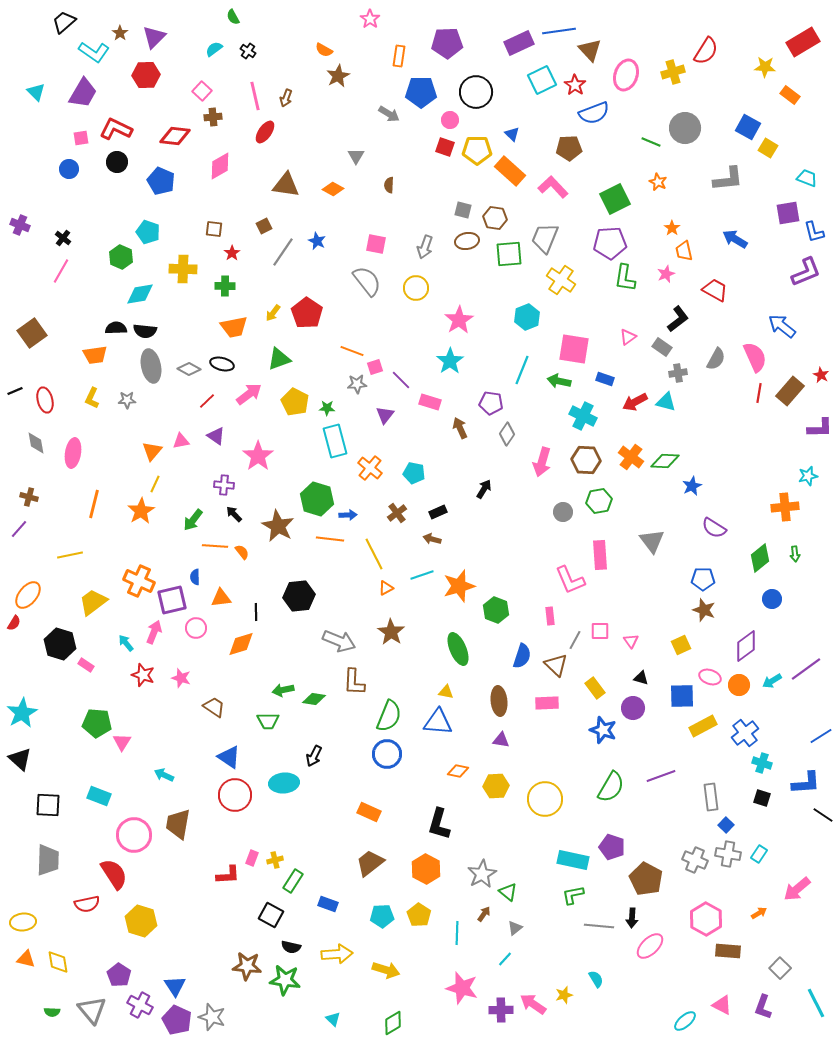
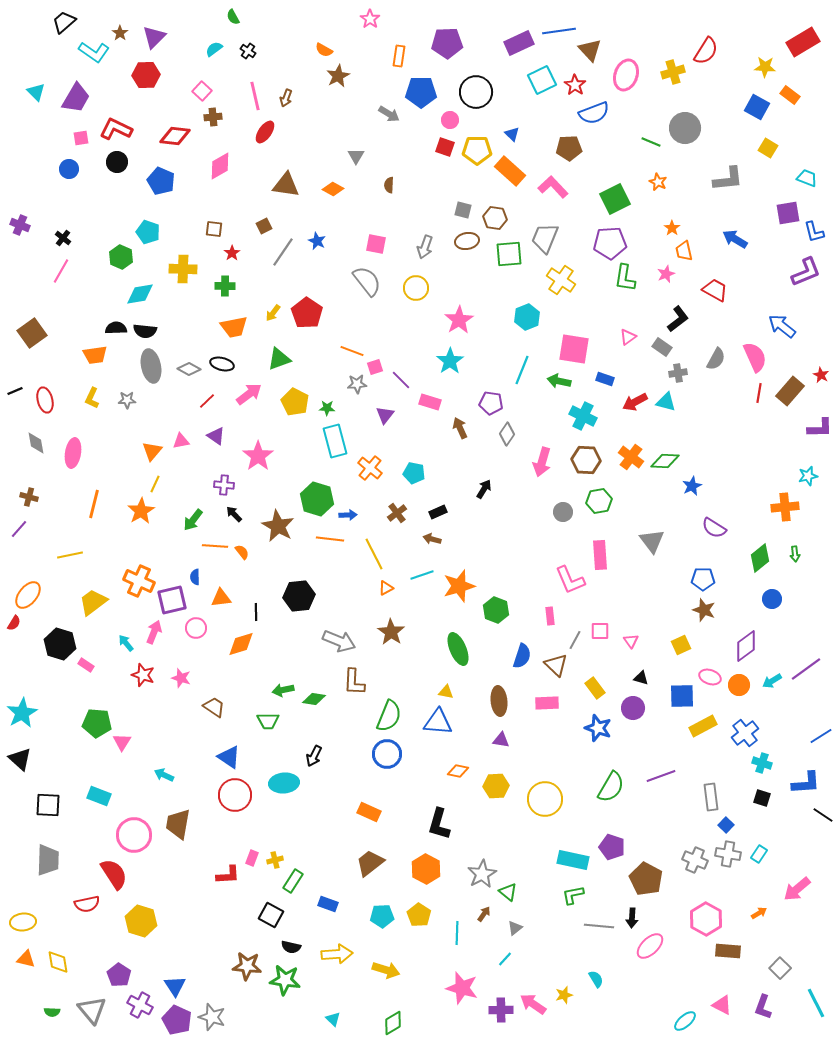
purple trapezoid at (83, 93): moved 7 px left, 5 px down
blue square at (748, 127): moved 9 px right, 20 px up
blue star at (603, 730): moved 5 px left, 2 px up
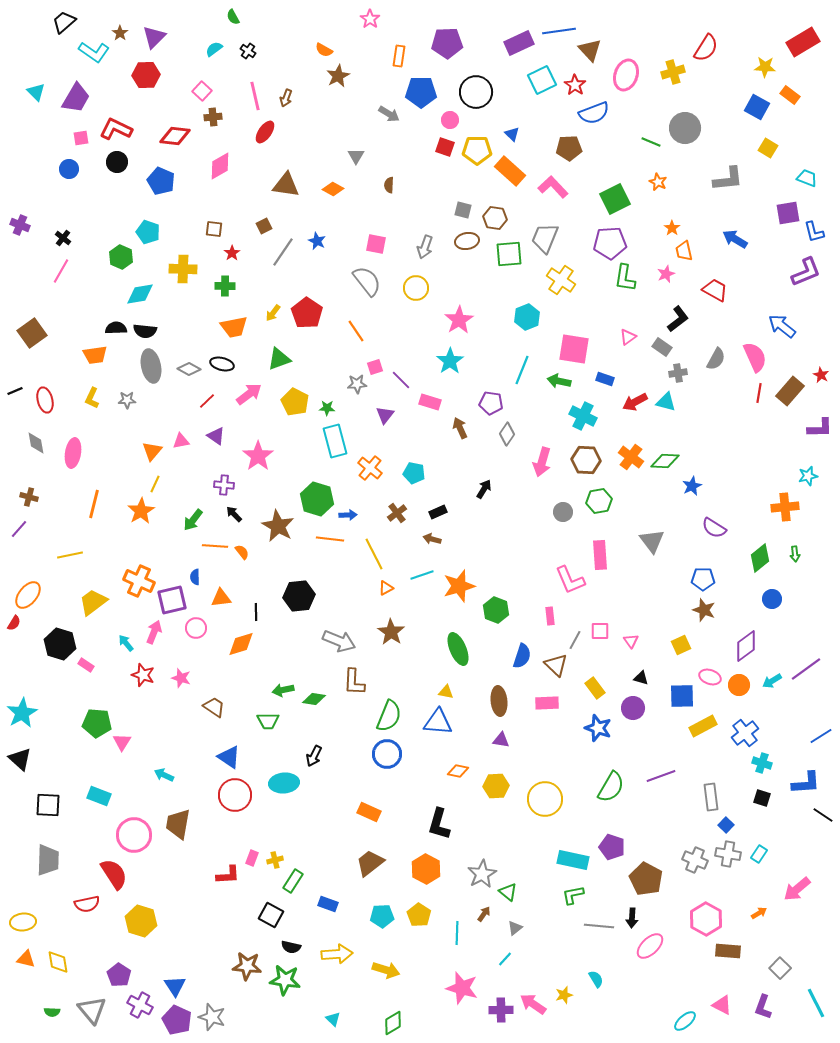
red semicircle at (706, 51): moved 3 px up
orange line at (352, 351): moved 4 px right, 20 px up; rotated 35 degrees clockwise
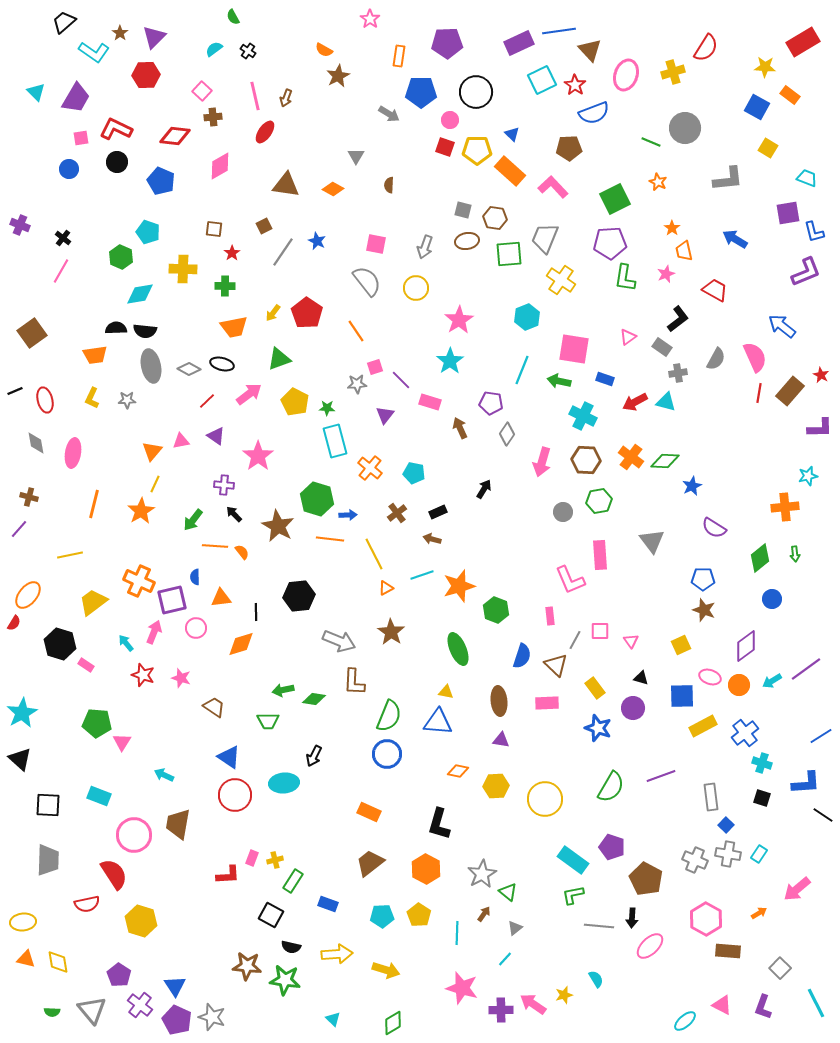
cyan rectangle at (573, 860): rotated 24 degrees clockwise
purple cross at (140, 1005): rotated 10 degrees clockwise
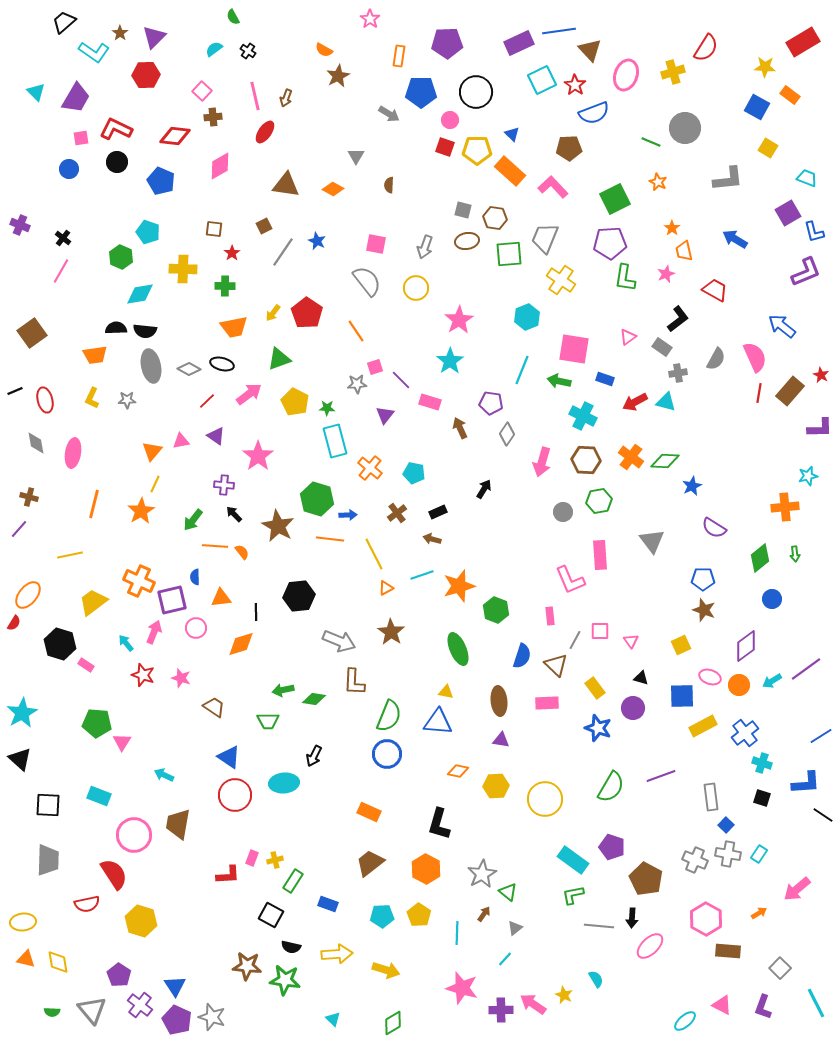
purple square at (788, 213): rotated 20 degrees counterclockwise
yellow star at (564, 995): rotated 30 degrees counterclockwise
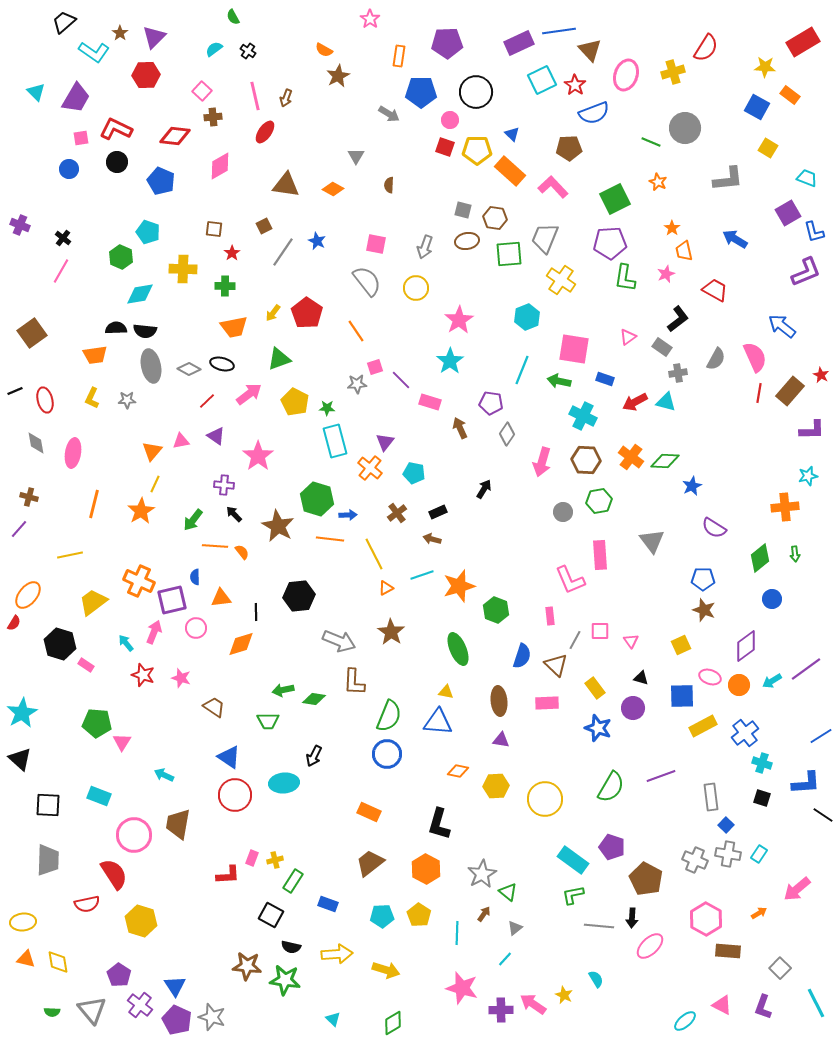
purple triangle at (385, 415): moved 27 px down
purple L-shape at (820, 428): moved 8 px left, 2 px down
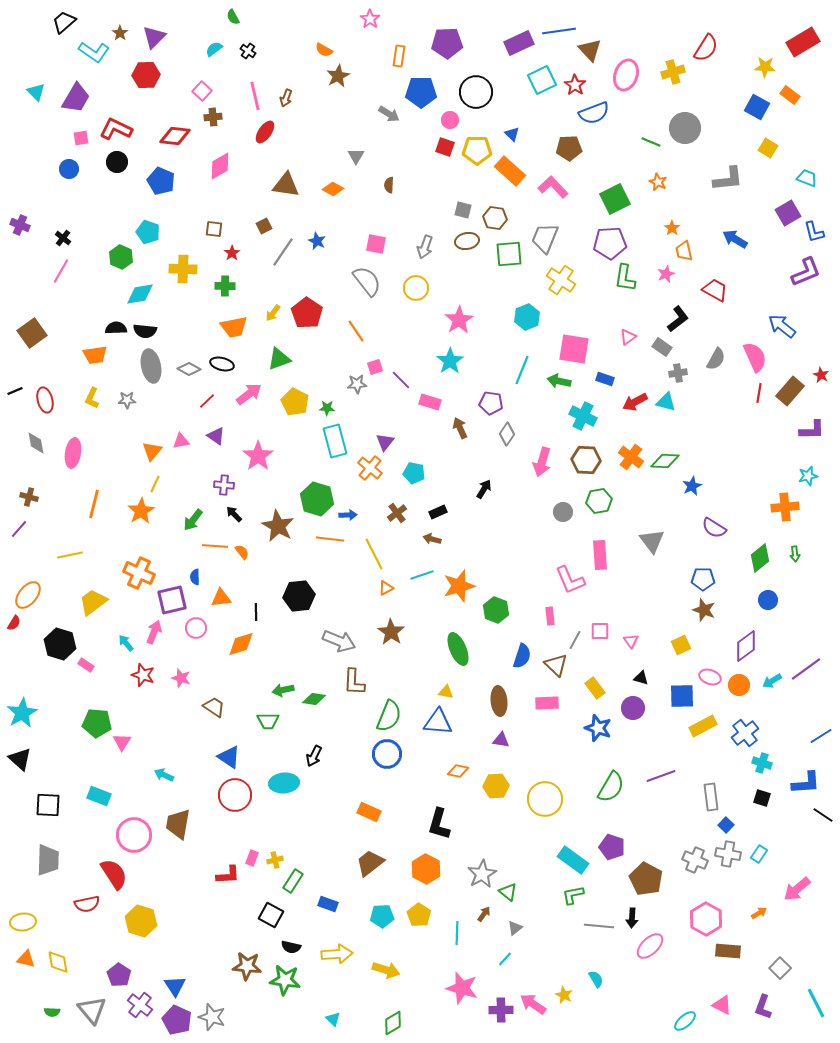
orange cross at (139, 581): moved 8 px up
blue circle at (772, 599): moved 4 px left, 1 px down
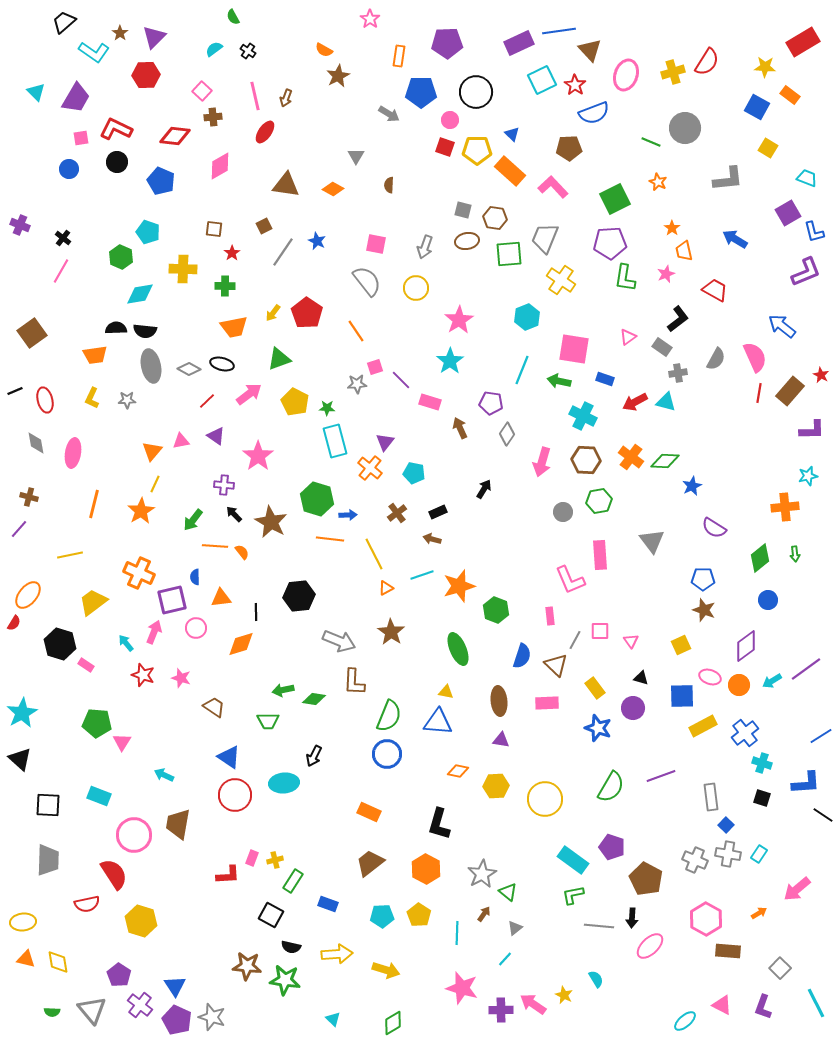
red semicircle at (706, 48): moved 1 px right, 14 px down
brown star at (278, 526): moved 7 px left, 4 px up
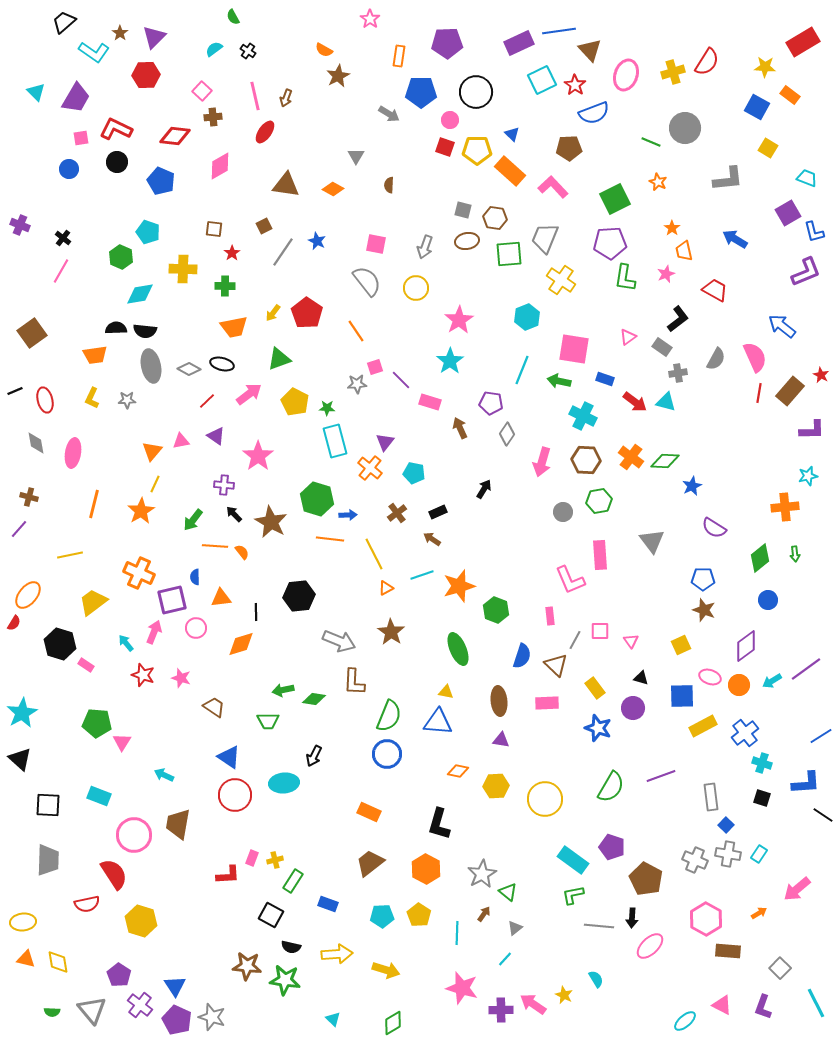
red arrow at (635, 402): rotated 115 degrees counterclockwise
brown arrow at (432, 539): rotated 18 degrees clockwise
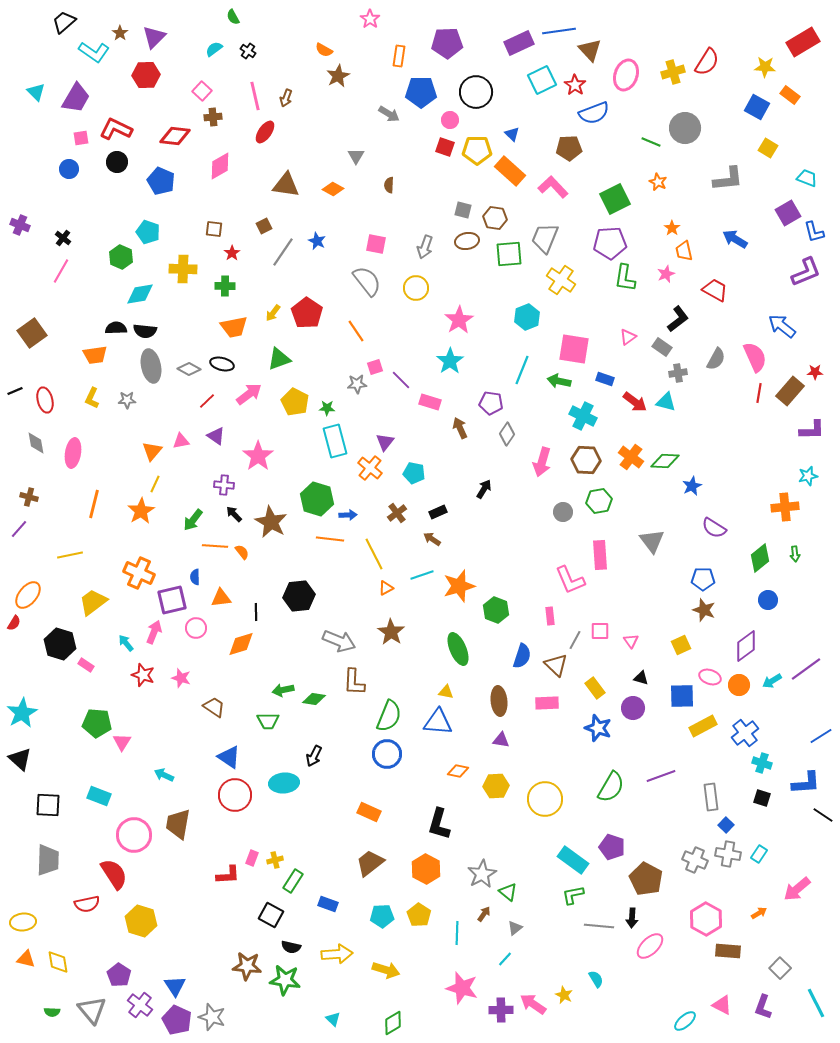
red star at (821, 375): moved 6 px left, 3 px up; rotated 28 degrees counterclockwise
